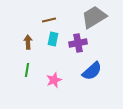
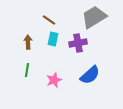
brown line: rotated 48 degrees clockwise
blue semicircle: moved 2 px left, 4 px down
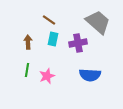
gray trapezoid: moved 4 px right, 5 px down; rotated 72 degrees clockwise
blue semicircle: rotated 45 degrees clockwise
pink star: moved 7 px left, 4 px up
